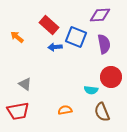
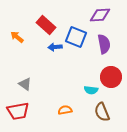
red rectangle: moved 3 px left
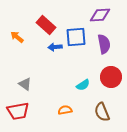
blue square: rotated 25 degrees counterclockwise
cyan semicircle: moved 8 px left, 5 px up; rotated 40 degrees counterclockwise
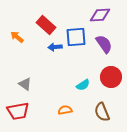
purple semicircle: rotated 24 degrees counterclockwise
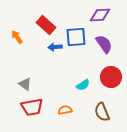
orange arrow: rotated 16 degrees clockwise
red trapezoid: moved 14 px right, 4 px up
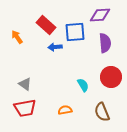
blue square: moved 1 px left, 5 px up
purple semicircle: moved 1 px right, 1 px up; rotated 30 degrees clockwise
cyan semicircle: rotated 88 degrees counterclockwise
red trapezoid: moved 7 px left, 1 px down
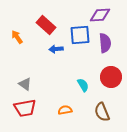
blue square: moved 5 px right, 3 px down
blue arrow: moved 1 px right, 2 px down
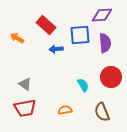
purple diamond: moved 2 px right
orange arrow: moved 1 px down; rotated 24 degrees counterclockwise
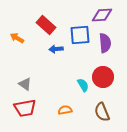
red circle: moved 8 px left
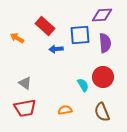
red rectangle: moved 1 px left, 1 px down
gray triangle: moved 1 px up
